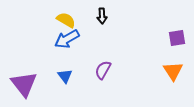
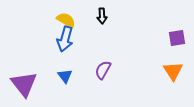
blue arrow: moved 2 px left; rotated 45 degrees counterclockwise
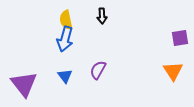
yellow semicircle: rotated 132 degrees counterclockwise
purple square: moved 3 px right
purple semicircle: moved 5 px left
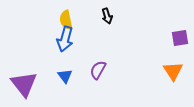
black arrow: moved 5 px right; rotated 14 degrees counterclockwise
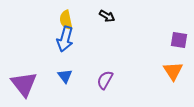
black arrow: rotated 42 degrees counterclockwise
purple square: moved 1 px left, 2 px down; rotated 18 degrees clockwise
purple semicircle: moved 7 px right, 10 px down
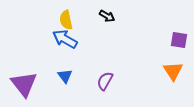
blue arrow: rotated 105 degrees clockwise
purple semicircle: moved 1 px down
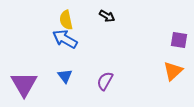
orange triangle: rotated 20 degrees clockwise
purple triangle: rotated 8 degrees clockwise
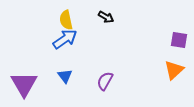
black arrow: moved 1 px left, 1 px down
blue arrow: rotated 115 degrees clockwise
orange triangle: moved 1 px right, 1 px up
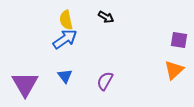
purple triangle: moved 1 px right
